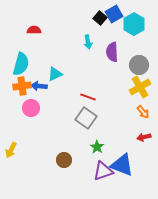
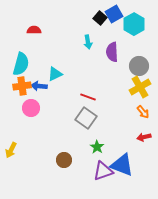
gray circle: moved 1 px down
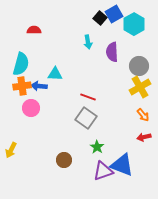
cyan triangle: rotated 28 degrees clockwise
orange arrow: moved 3 px down
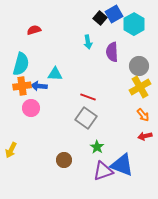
red semicircle: rotated 16 degrees counterclockwise
red arrow: moved 1 px right, 1 px up
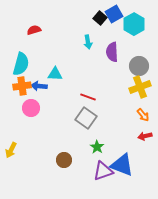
yellow cross: rotated 10 degrees clockwise
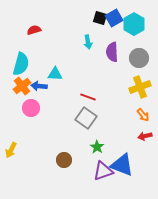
blue square: moved 4 px down
black square: rotated 24 degrees counterclockwise
gray circle: moved 8 px up
orange cross: rotated 30 degrees counterclockwise
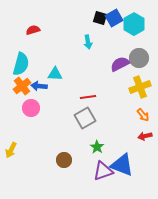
red semicircle: moved 1 px left
purple semicircle: moved 8 px right, 12 px down; rotated 66 degrees clockwise
red line: rotated 28 degrees counterclockwise
gray square: moved 1 px left; rotated 25 degrees clockwise
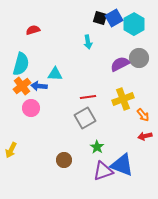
yellow cross: moved 17 px left, 12 px down
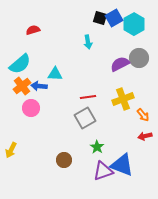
cyan semicircle: moved 1 px left; rotated 35 degrees clockwise
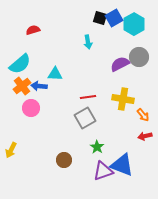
gray circle: moved 1 px up
yellow cross: rotated 30 degrees clockwise
